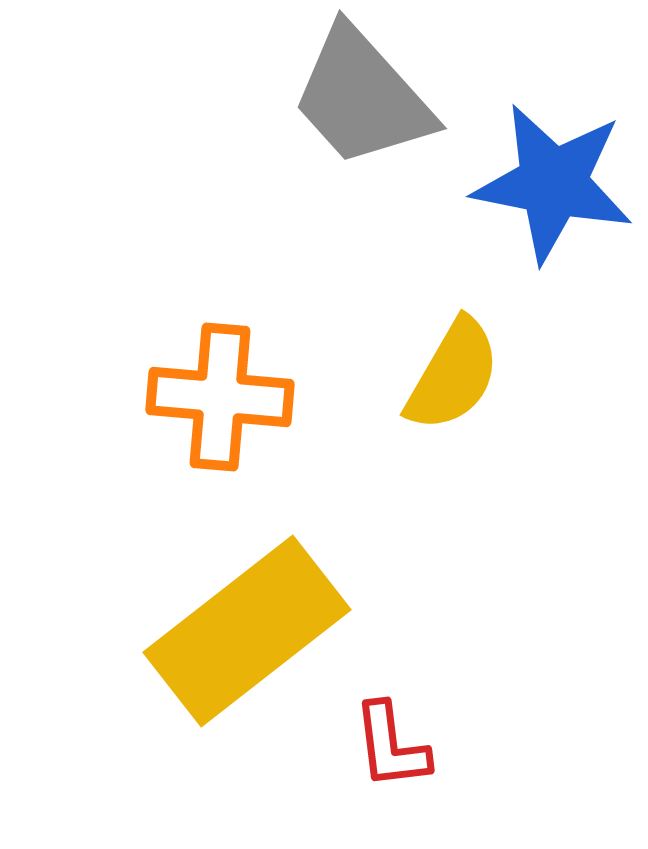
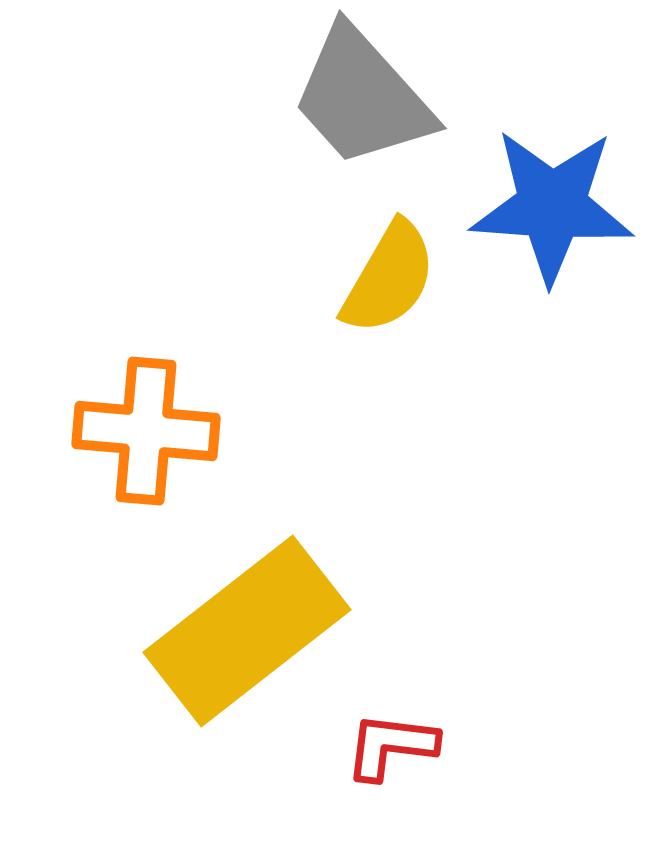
blue star: moved 1 px left, 23 px down; rotated 7 degrees counterclockwise
yellow semicircle: moved 64 px left, 97 px up
orange cross: moved 74 px left, 34 px down
red L-shape: rotated 104 degrees clockwise
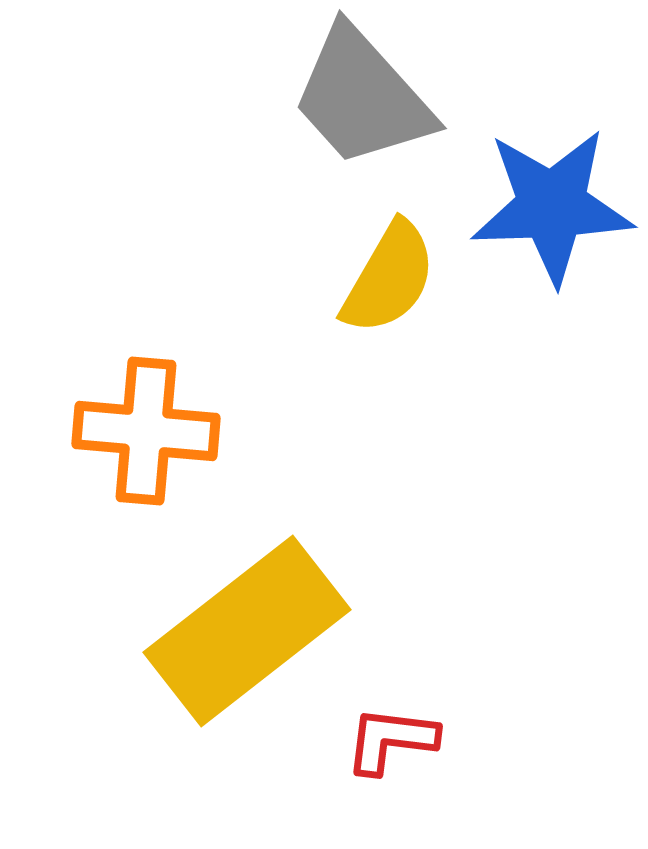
blue star: rotated 6 degrees counterclockwise
red L-shape: moved 6 px up
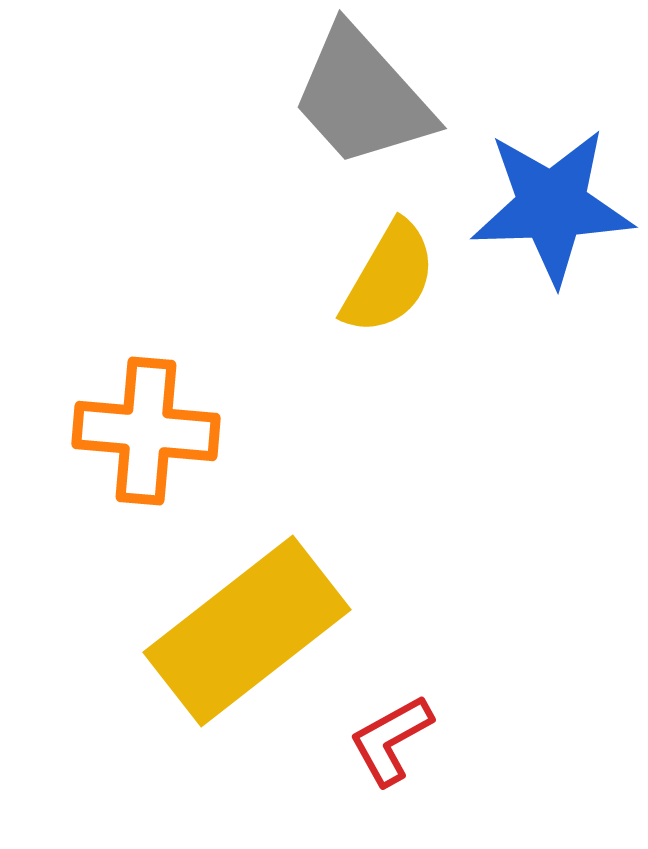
red L-shape: rotated 36 degrees counterclockwise
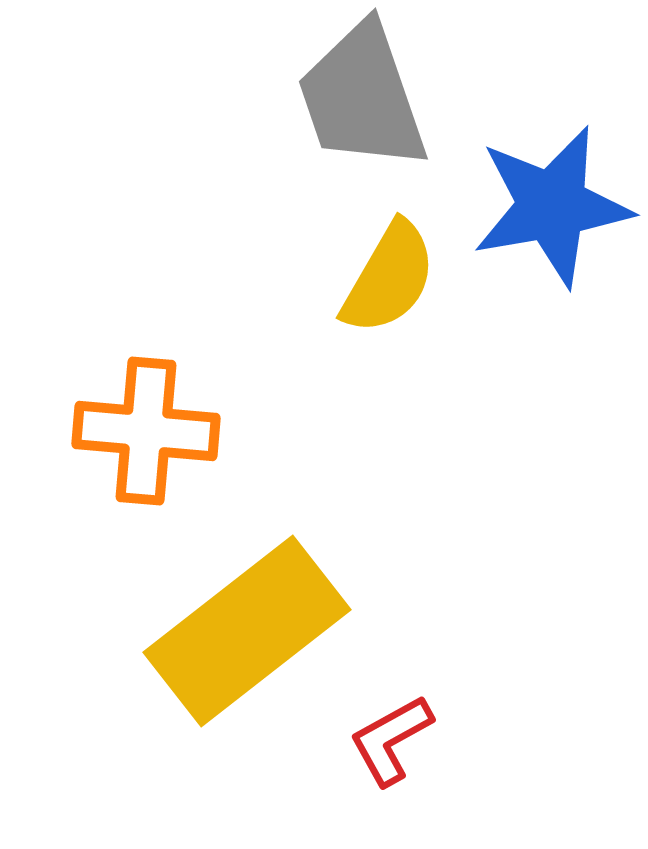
gray trapezoid: rotated 23 degrees clockwise
blue star: rotated 8 degrees counterclockwise
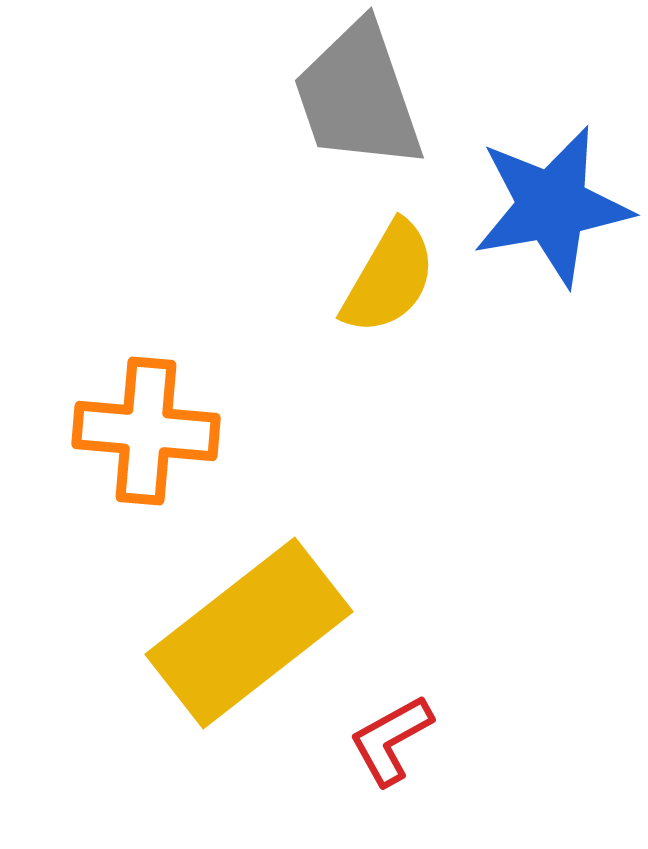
gray trapezoid: moved 4 px left, 1 px up
yellow rectangle: moved 2 px right, 2 px down
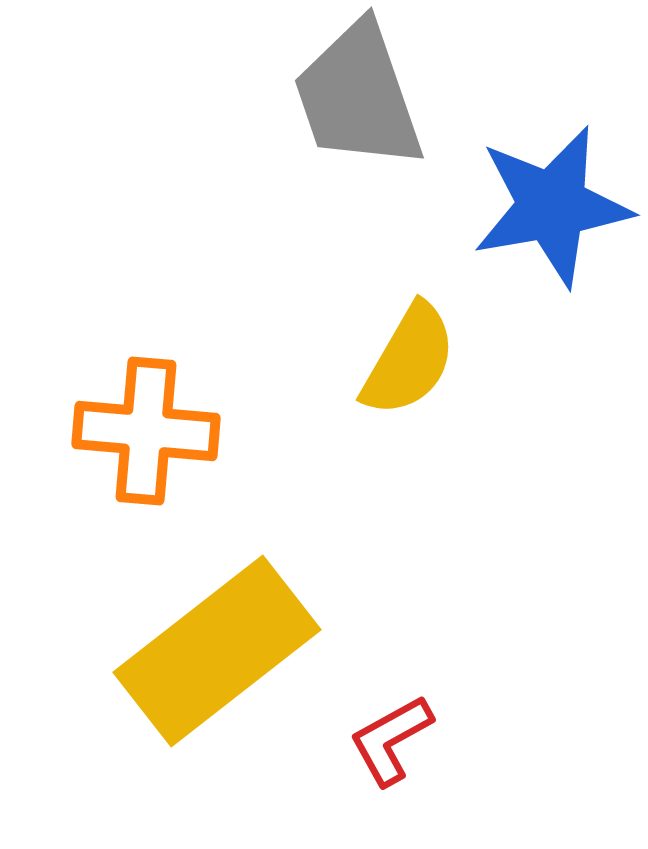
yellow semicircle: moved 20 px right, 82 px down
yellow rectangle: moved 32 px left, 18 px down
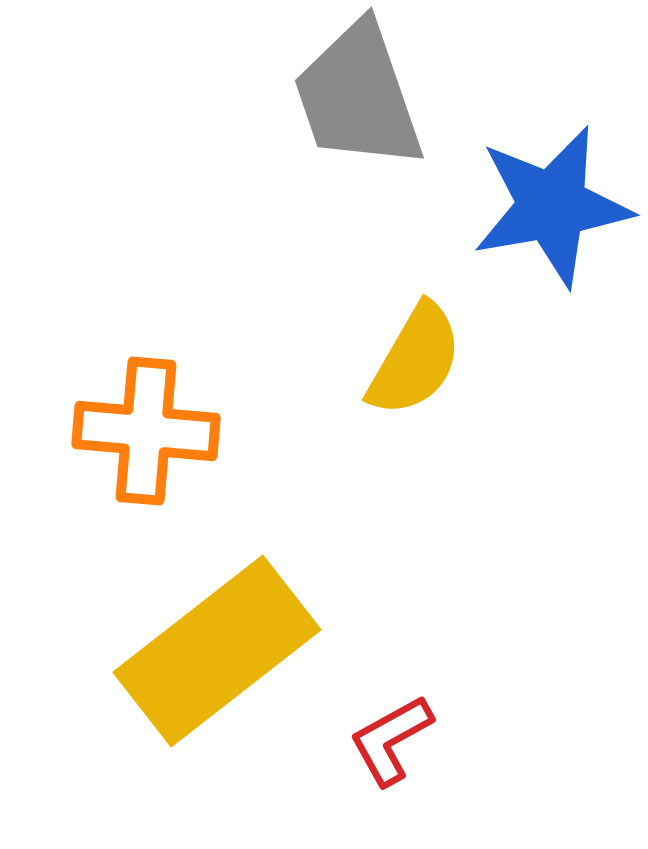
yellow semicircle: moved 6 px right
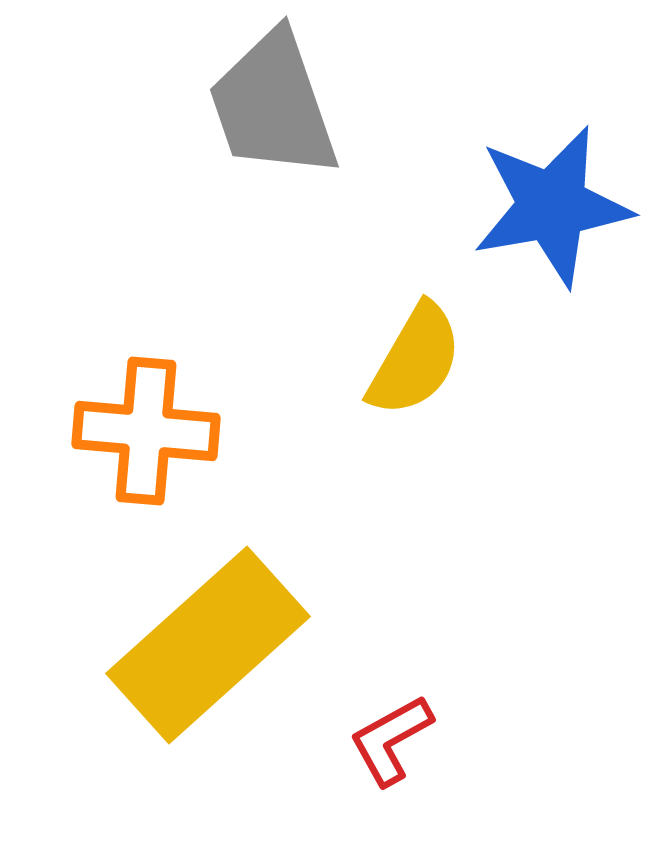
gray trapezoid: moved 85 px left, 9 px down
yellow rectangle: moved 9 px left, 6 px up; rotated 4 degrees counterclockwise
